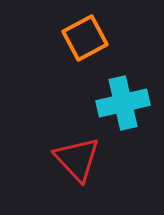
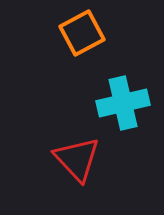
orange square: moved 3 px left, 5 px up
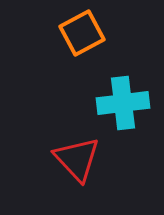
cyan cross: rotated 6 degrees clockwise
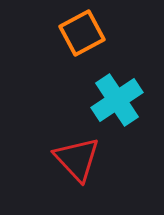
cyan cross: moved 6 px left, 3 px up; rotated 27 degrees counterclockwise
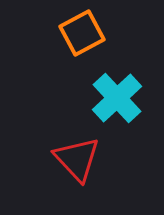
cyan cross: moved 2 px up; rotated 9 degrees counterclockwise
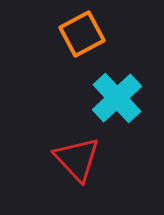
orange square: moved 1 px down
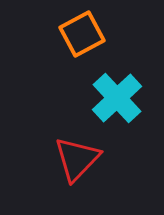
red triangle: rotated 27 degrees clockwise
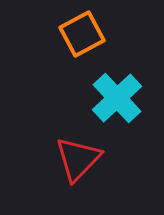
red triangle: moved 1 px right
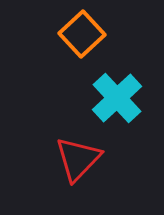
orange square: rotated 15 degrees counterclockwise
